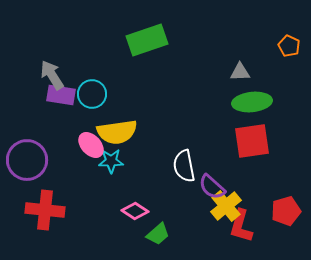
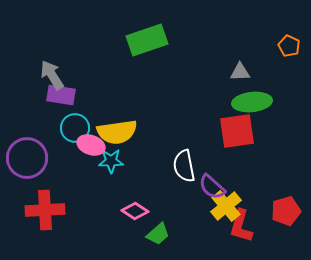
cyan circle: moved 17 px left, 34 px down
red square: moved 15 px left, 10 px up
pink ellipse: rotated 28 degrees counterclockwise
purple circle: moved 2 px up
red cross: rotated 9 degrees counterclockwise
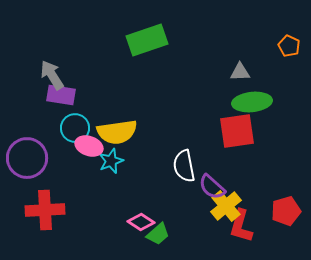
pink ellipse: moved 2 px left, 1 px down
cyan star: rotated 20 degrees counterclockwise
pink diamond: moved 6 px right, 11 px down
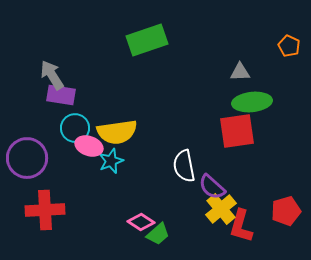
yellow cross: moved 5 px left, 3 px down
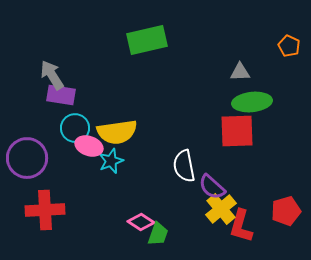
green rectangle: rotated 6 degrees clockwise
red square: rotated 6 degrees clockwise
green trapezoid: rotated 30 degrees counterclockwise
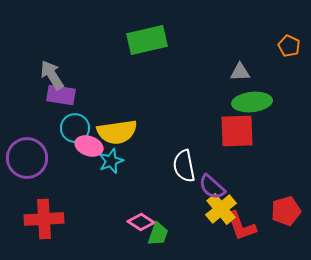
red cross: moved 1 px left, 9 px down
red L-shape: rotated 36 degrees counterclockwise
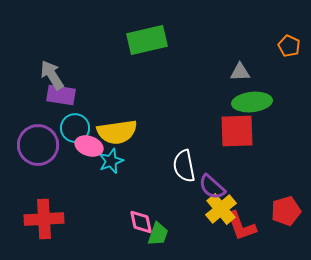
purple circle: moved 11 px right, 13 px up
pink diamond: rotated 44 degrees clockwise
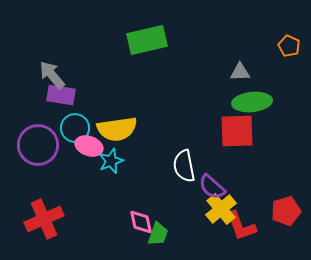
gray arrow: rotated 8 degrees counterclockwise
yellow semicircle: moved 3 px up
red cross: rotated 21 degrees counterclockwise
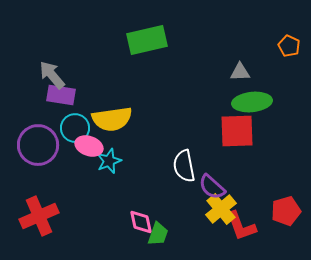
yellow semicircle: moved 5 px left, 10 px up
cyan star: moved 2 px left
red cross: moved 5 px left, 3 px up
